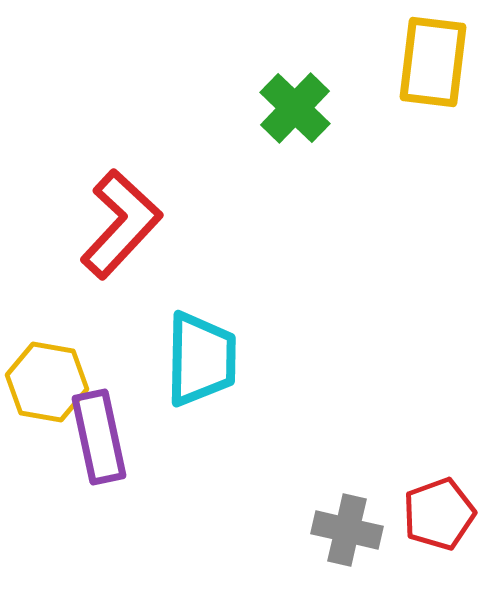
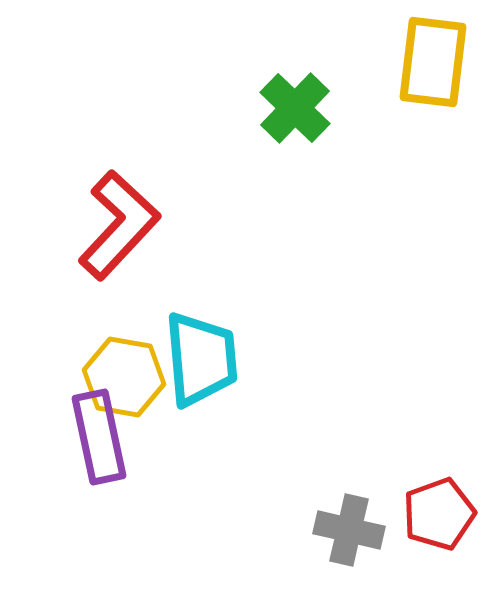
red L-shape: moved 2 px left, 1 px down
cyan trapezoid: rotated 6 degrees counterclockwise
yellow hexagon: moved 77 px right, 5 px up
gray cross: moved 2 px right
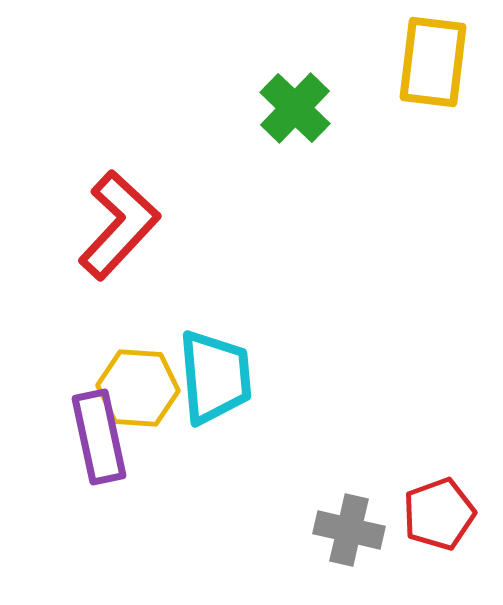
cyan trapezoid: moved 14 px right, 18 px down
yellow hexagon: moved 14 px right, 11 px down; rotated 6 degrees counterclockwise
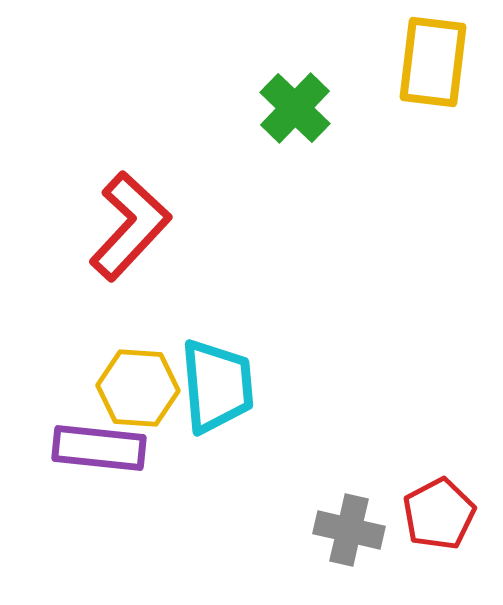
red L-shape: moved 11 px right, 1 px down
cyan trapezoid: moved 2 px right, 9 px down
purple rectangle: moved 11 px down; rotated 72 degrees counterclockwise
red pentagon: rotated 8 degrees counterclockwise
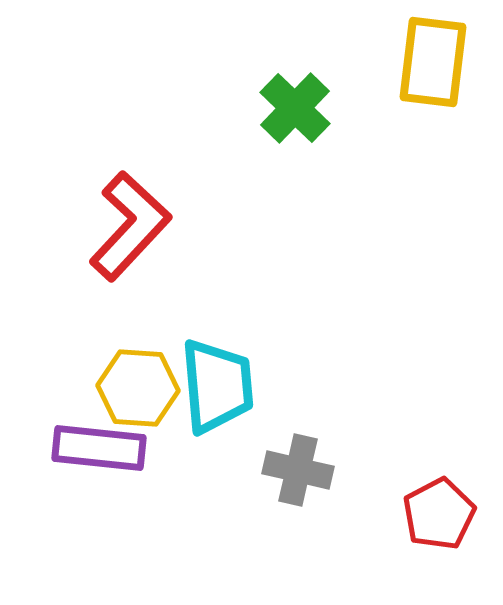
gray cross: moved 51 px left, 60 px up
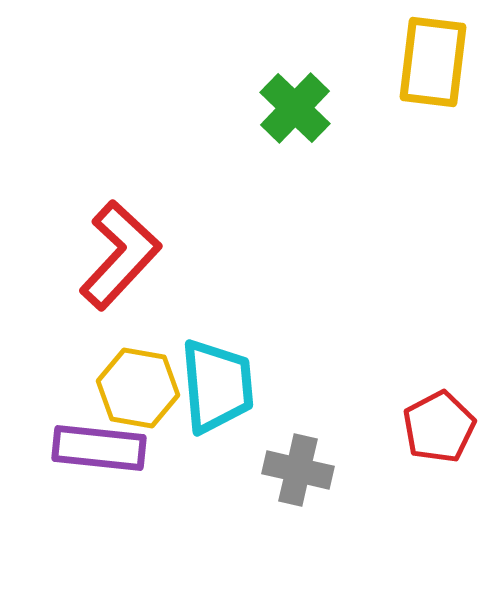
red L-shape: moved 10 px left, 29 px down
yellow hexagon: rotated 6 degrees clockwise
red pentagon: moved 87 px up
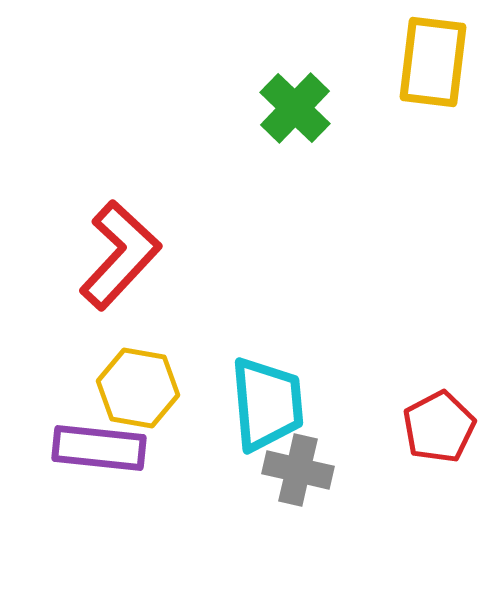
cyan trapezoid: moved 50 px right, 18 px down
